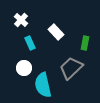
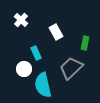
white rectangle: rotated 14 degrees clockwise
cyan rectangle: moved 6 px right, 10 px down
white circle: moved 1 px down
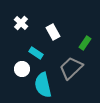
white cross: moved 3 px down
white rectangle: moved 3 px left
green rectangle: rotated 24 degrees clockwise
cyan rectangle: rotated 32 degrees counterclockwise
white circle: moved 2 px left
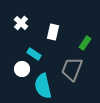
white rectangle: rotated 42 degrees clockwise
cyan rectangle: moved 2 px left, 1 px down
gray trapezoid: moved 1 px right, 1 px down; rotated 25 degrees counterclockwise
cyan semicircle: moved 1 px down
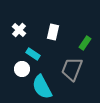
white cross: moved 2 px left, 7 px down
cyan rectangle: moved 1 px left
cyan semicircle: moved 1 px left, 1 px down; rotated 15 degrees counterclockwise
